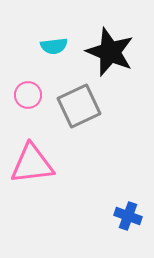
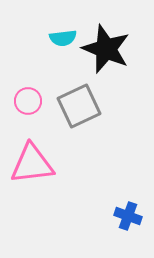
cyan semicircle: moved 9 px right, 8 px up
black star: moved 4 px left, 3 px up
pink circle: moved 6 px down
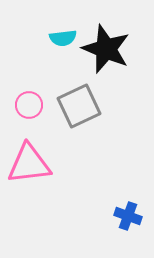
pink circle: moved 1 px right, 4 px down
pink triangle: moved 3 px left
